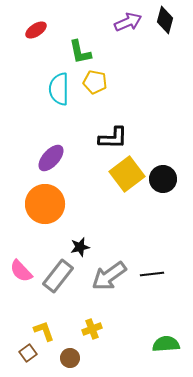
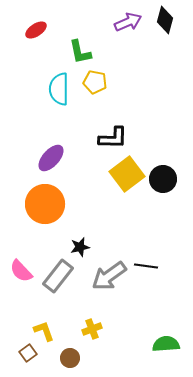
black line: moved 6 px left, 8 px up; rotated 15 degrees clockwise
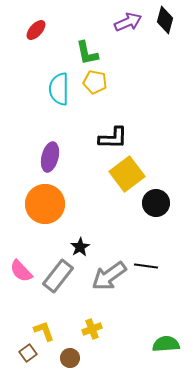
red ellipse: rotated 15 degrees counterclockwise
green L-shape: moved 7 px right, 1 px down
purple ellipse: moved 1 px left, 1 px up; rotated 28 degrees counterclockwise
black circle: moved 7 px left, 24 px down
black star: rotated 18 degrees counterclockwise
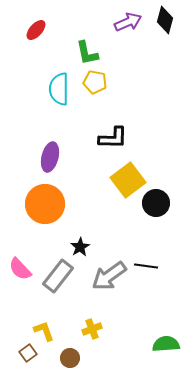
yellow square: moved 1 px right, 6 px down
pink semicircle: moved 1 px left, 2 px up
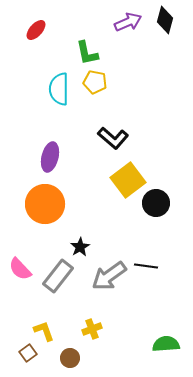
black L-shape: rotated 40 degrees clockwise
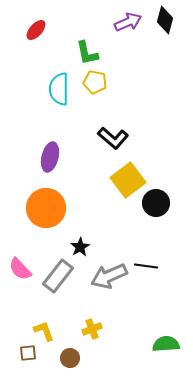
orange circle: moved 1 px right, 4 px down
gray arrow: rotated 12 degrees clockwise
brown square: rotated 30 degrees clockwise
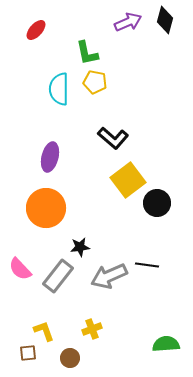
black circle: moved 1 px right
black star: rotated 24 degrees clockwise
black line: moved 1 px right, 1 px up
